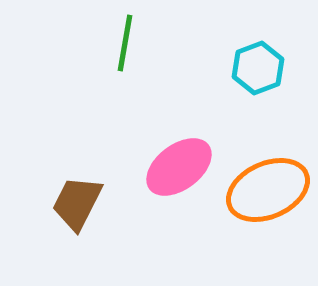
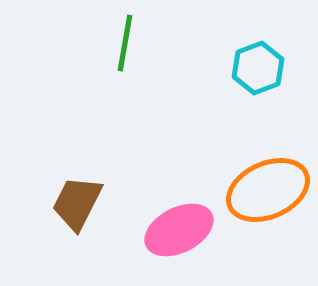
pink ellipse: moved 63 px down; rotated 10 degrees clockwise
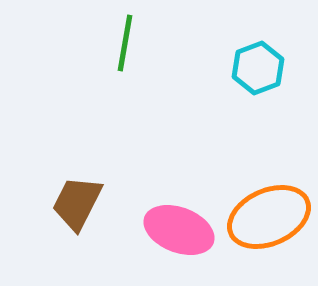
orange ellipse: moved 1 px right, 27 px down
pink ellipse: rotated 48 degrees clockwise
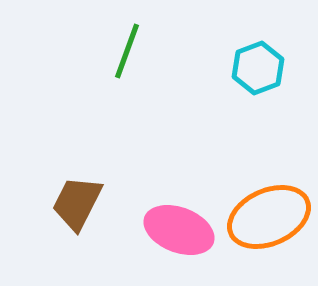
green line: moved 2 px right, 8 px down; rotated 10 degrees clockwise
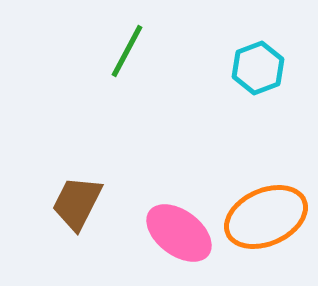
green line: rotated 8 degrees clockwise
orange ellipse: moved 3 px left
pink ellipse: moved 3 px down; rotated 16 degrees clockwise
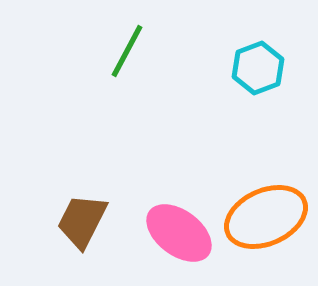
brown trapezoid: moved 5 px right, 18 px down
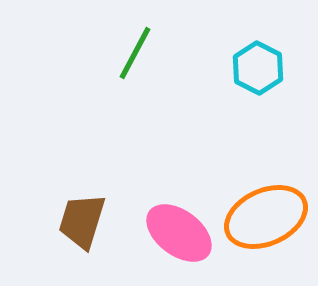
green line: moved 8 px right, 2 px down
cyan hexagon: rotated 12 degrees counterclockwise
brown trapezoid: rotated 10 degrees counterclockwise
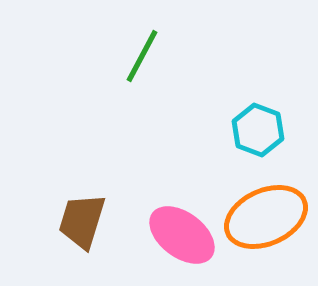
green line: moved 7 px right, 3 px down
cyan hexagon: moved 62 px down; rotated 6 degrees counterclockwise
pink ellipse: moved 3 px right, 2 px down
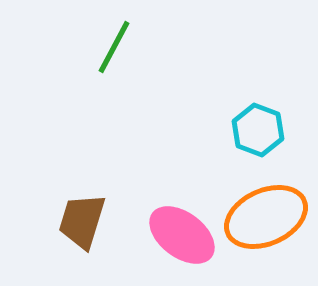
green line: moved 28 px left, 9 px up
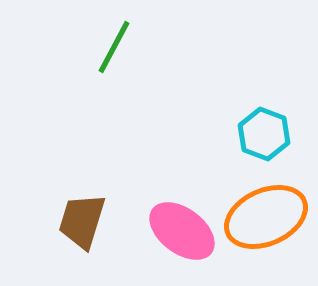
cyan hexagon: moved 6 px right, 4 px down
pink ellipse: moved 4 px up
